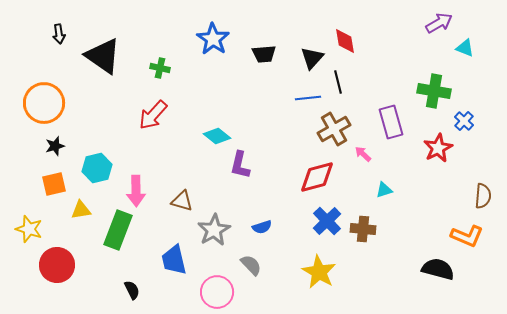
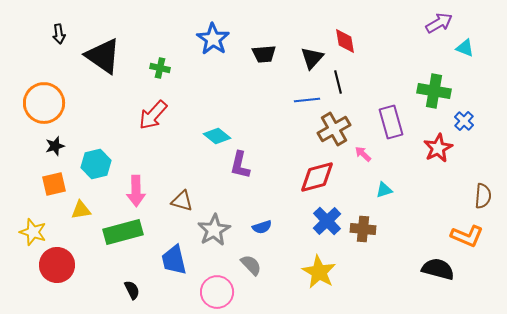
blue line at (308, 98): moved 1 px left, 2 px down
cyan hexagon at (97, 168): moved 1 px left, 4 px up
yellow star at (29, 229): moved 4 px right, 3 px down
green rectangle at (118, 230): moved 5 px right, 2 px down; rotated 54 degrees clockwise
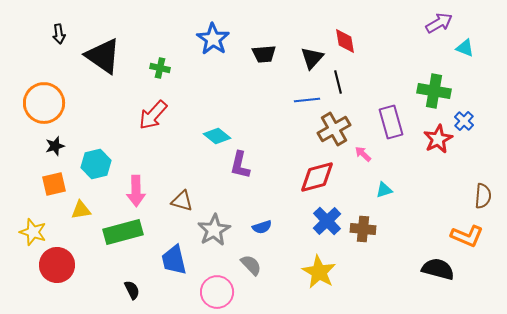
red star at (438, 148): moved 9 px up
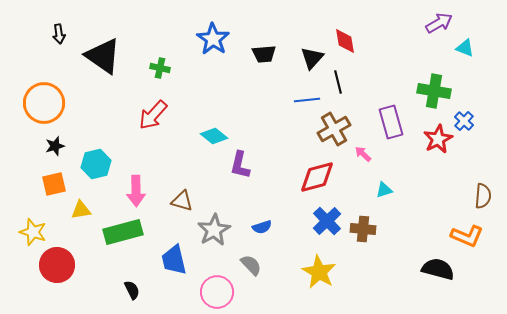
cyan diamond at (217, 136): moved 3 px left
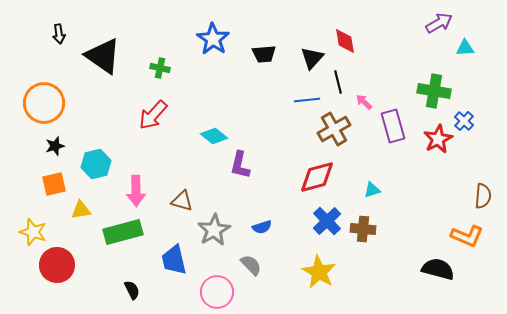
cyan triangle at (465, 48): rotated 24 degrees counterclockwise
purple rectangle at (391, 122): moved 2 px right, 4 px down
pink arrow at (363, 154): moved 1 px right, 52 px up
cyan triangle at (384, 190): moved 12 px left
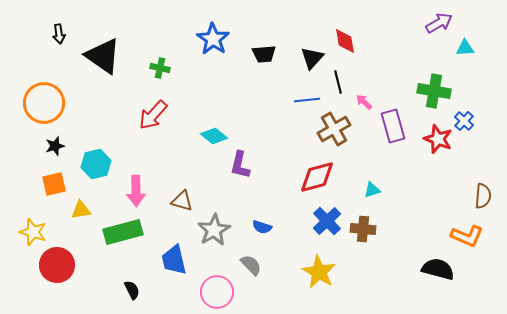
red star at (438, 139): rotated 24 degrees counterclockwise
blue semicircle at (262, 227): rotated 36 degrees clockwise
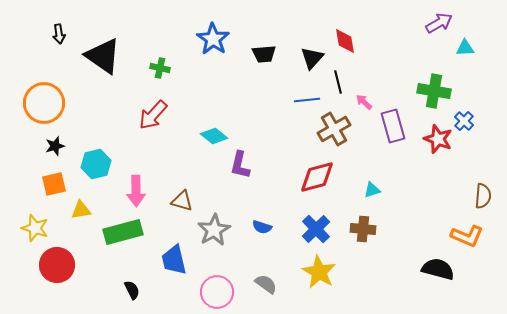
blue cross at (327, 221): moved 11 px left, 8 px down
yellow star at (33, 232): moved 2 px right, 4 px up
gray semicircle at (251, 265): moved 15 px right, 19 px down; rotated 10 degrees counterclockwise
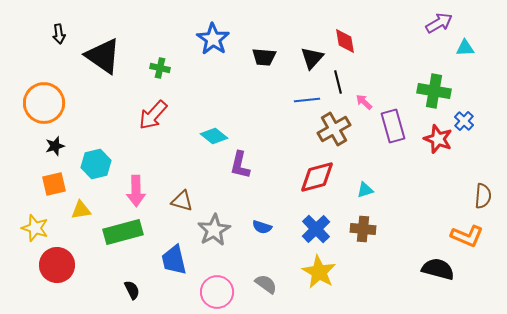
black trapezoid at (264, 54): moved 3 px down; rotated 10 degrees clockwise
cyan triangle at (372, 190): moved 7 px left
